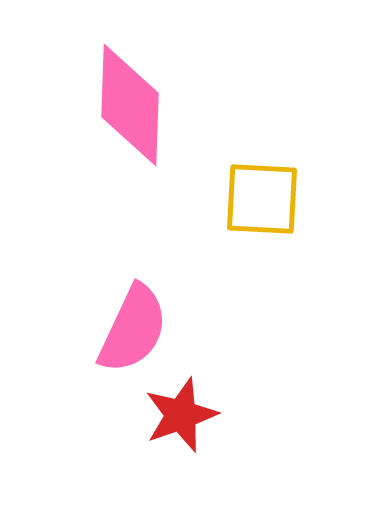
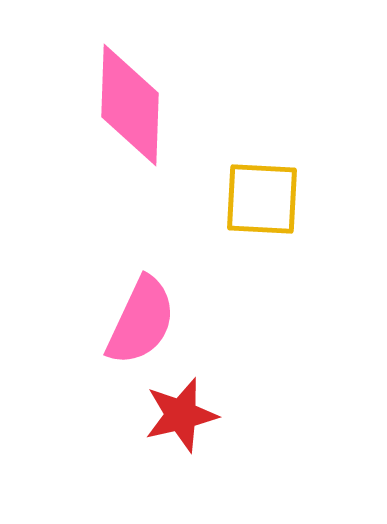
pink semicircle: moved 8 px right, 8 px up
red star: rotated 6 degrees clockwise
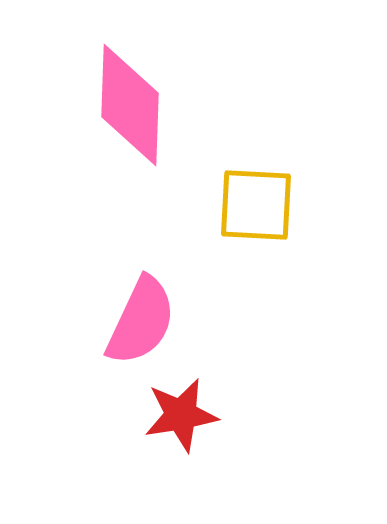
yellow square: moved 6 px left, 6 px down
red star: rotated 4 degrees clockwise
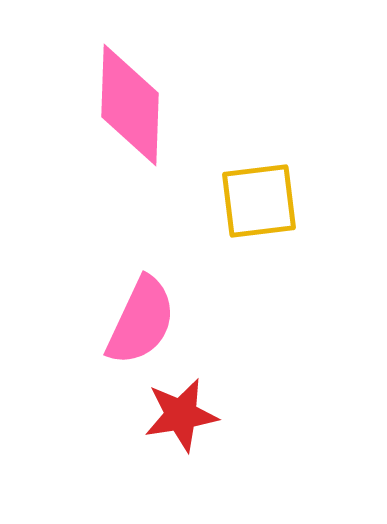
yellow square: moved 3 px right, 4 px up; rotated 10 degrees counterclockwise
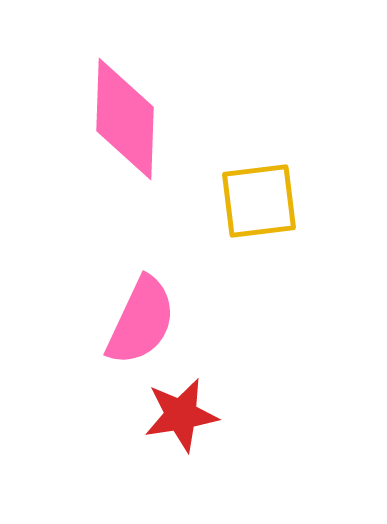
pink diamond: moved 5 px left, 14 px down
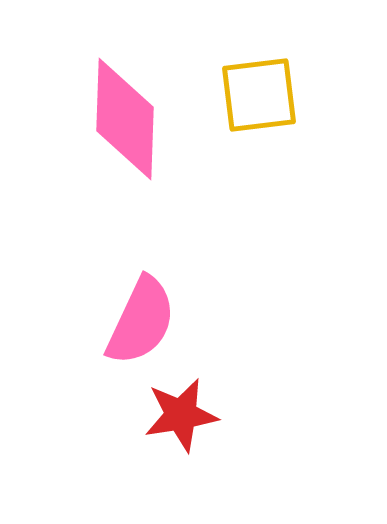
yellow square: moved 106 px up
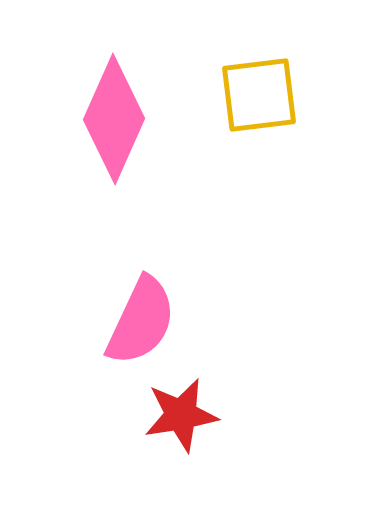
pink diamond: moved 11 px left; rotated 22 degrees clockwise
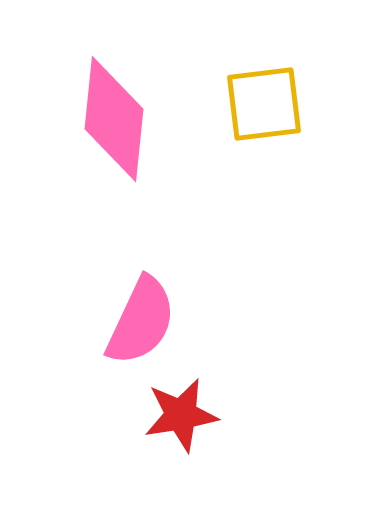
yellow square: moved 5 px right, 9 px down
pink diamond: rotated 18 degrees counterclockwise
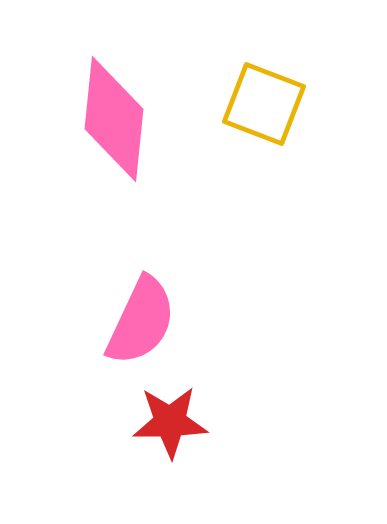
yellow square: rotated 28 degrees clockwise
red star: moved 11 px left, 7 px down; rotated 8 degrees clockwise
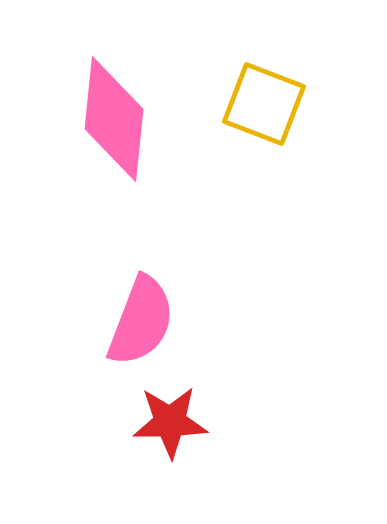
pink semicircle: rotated 4 degrees counterclockwise
